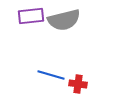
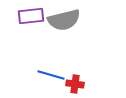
red cross: moved 3 px left
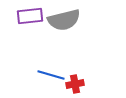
purple rectangle: moved 1 px left
red cross: rotated 18 degrees counterclockwise
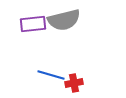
purple rectangle: moved 3 px right, 8 px down
red cross: moved 1 px left, 1 px up
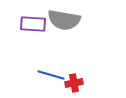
gray semicircle: rotated 24 degrees clockwise
purple rectangle: rotated 10 degrees clockwise
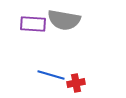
red cross: moved 2 px right
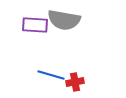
purple rectangle: moved 2 px right, 1 px down
red cross: moved 1 px left, 1 px up
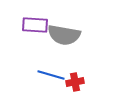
gray semicircle: moved 15 px down
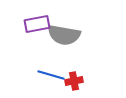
purple rectangle: moved 2 px right, 1 px up; rotated 15 degrees counterclockwise
red cross: moved 1 px left, 1 px up
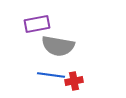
gray semicircle: moved 6 px left, 11 px down
blue line: rotated 8 degrees counterclockwise
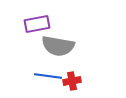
blue line: moved 3 px left, 1 px down
red cross: moved 2 px left
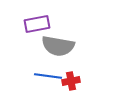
red cross: moved 1 px left
